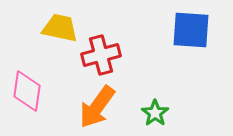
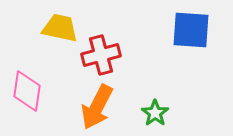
orange arrow: rotated 9 degrees counterclockwise
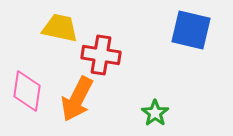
blue square: rotated 9 degrees clockwise
red cross: rotated 24 degrees clockwise
orange arrow: moved 20 px left, 8 px up
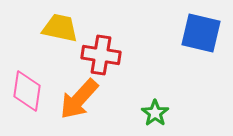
blue square: moved 10 px right, 3 px down
orange arrow: moved 2 px right; rotated 15 degrees clockwise
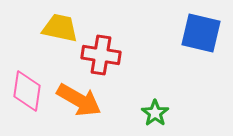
orange arrow: moved 1 px down; rotated 102 degrees counterclockwise
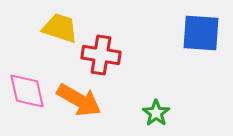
yellow trapezoid: rotated 6 degrees clockwise
blue square: rotated 9 degrees counterclockwise
pink diamond: rotated 21 degrees counterclockwise
green star: moved 1 px right
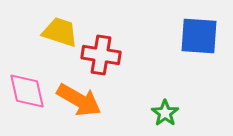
yellow trapezoid: moved 4 px down
blue square: moved 2 px left, 3 px down
green star: moved 9 px right
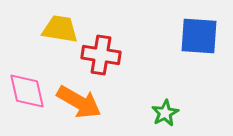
yellow trapezoid: moved 3 px up; rotated 9 degrees counterclockwise
orange arrow: moved 2 px down
green star: rotated 8 degrees clockwise
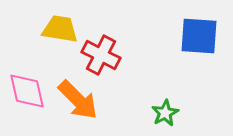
red cross: rotated 18 degrees clockwise
orange arrow: moved 1 px left, 2 px up; rotated 15 degrees clockwise
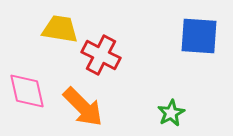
orange arrow: moved 5 px right, 7 px down
green star: moved 6 px right
